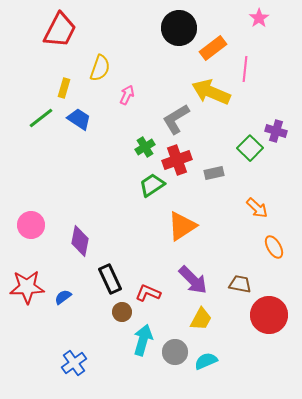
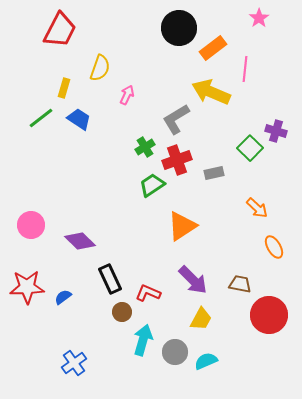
purple diamond: rotated 56 degrees counterclockwise
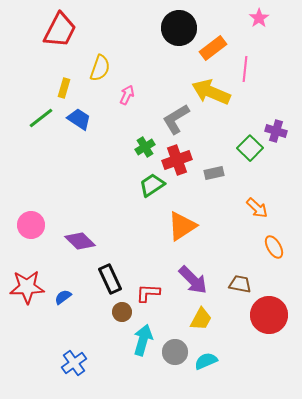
red L-shape: rotated 20 degrees counterclockwise
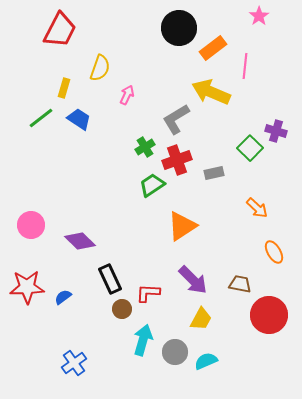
pink star: moved 2 px up
pink line: moved 3 px up
orange ellipse: moved 5 px down
brown circle: moved 3 px up
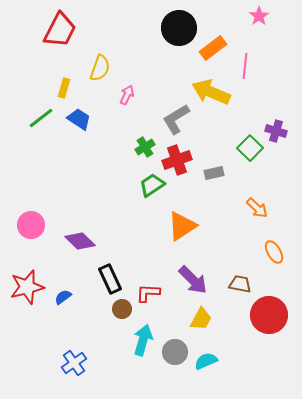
red star: rotated 12 degrees counterclockwise
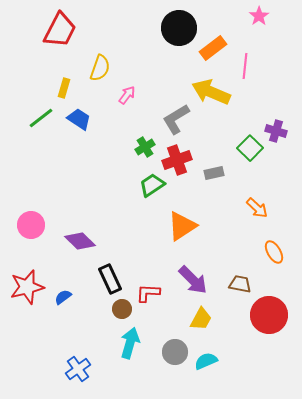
pink arrow: rotated 12 degrees clockwise
cyan arrow: moved 13 px left, 3 px down
blue cross: moved 4 px right, 6 px down
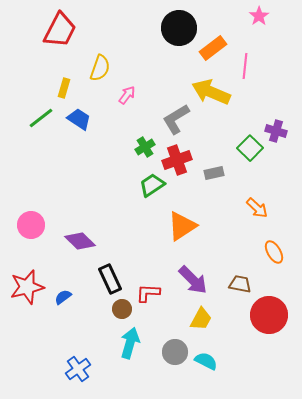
cyan semicircle: rotated 50 degrees clockwise
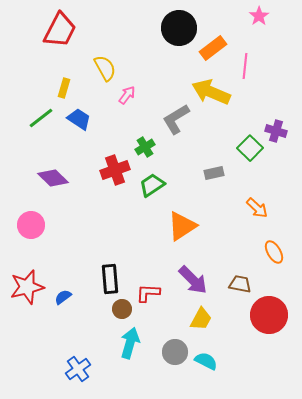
yellow semicircle: moved 5 px right; rotated 48 degrees counterclockwise
red cross: moved 62 px left, 10 px down
purple diamond: moved 27 px left, 63 px up
black rectangle: rotated 20 degrees clockwise
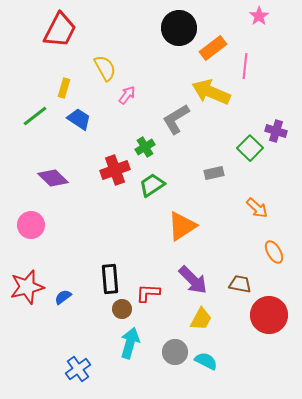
green line: moved 6 px left, 2 px up
